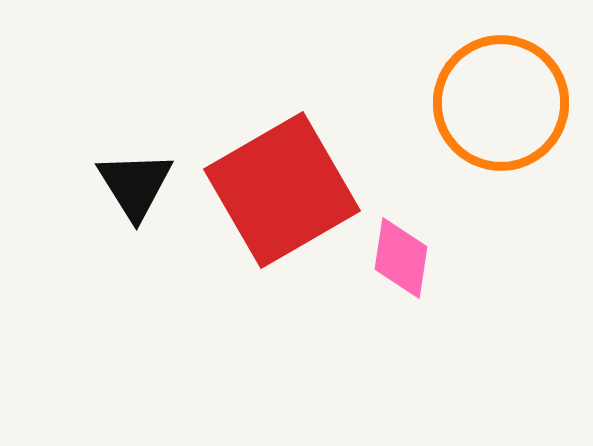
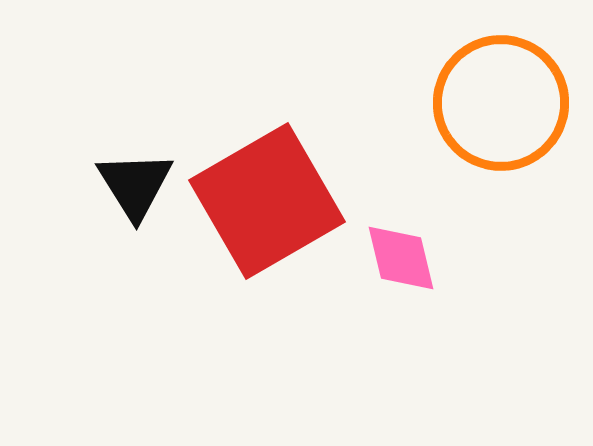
red square: moved 15 px left, 11 px down
pink diamond: rotated 22 degrees counterclockwise
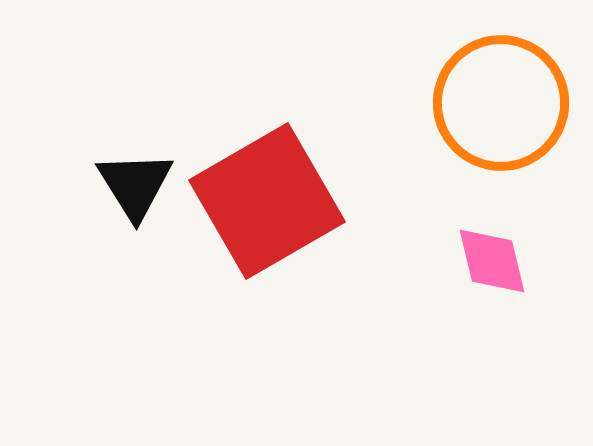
pink diamond: moved 91 px right, 3 px down
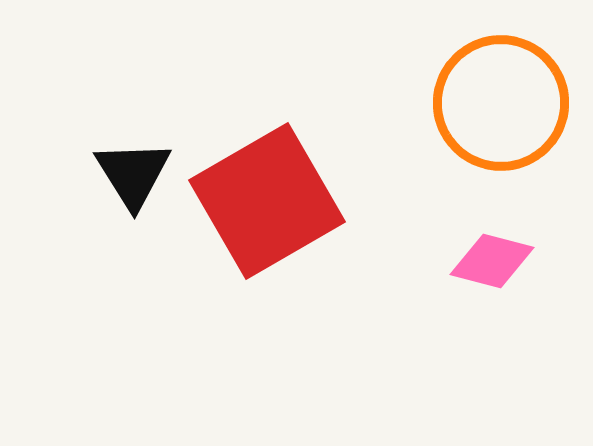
black triangle: moved 2 px left, 11 px up
pink diamond: rotated 62 degrees counterclockwise
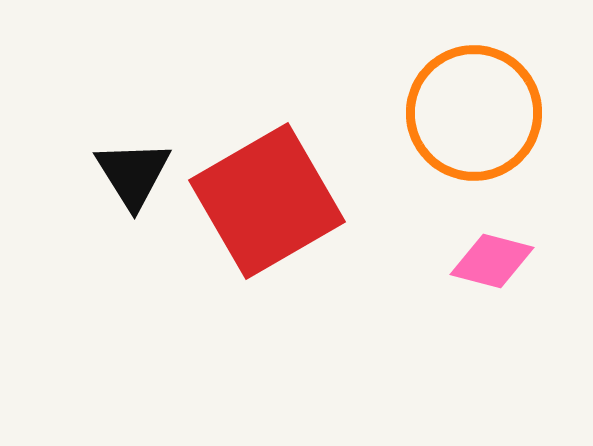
orange circle: moved 27 px left, 10 px down
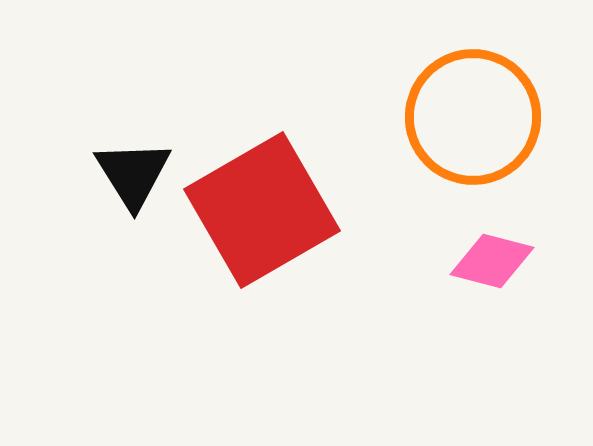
orange circle: moved 1 px left, 4 px down
red square: moved 5 px left, 9 px down
